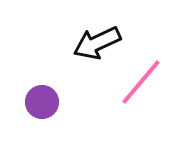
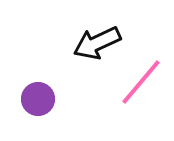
purple circle: moved 4 px left, 3 px up
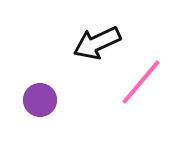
purple circle: moved 2 px right, 1 px down
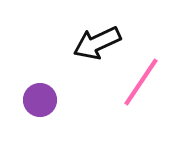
pink line: rotated 6 degrees counterclockwise
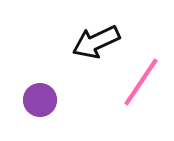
black arrow: moved 1 px left, 1 px up
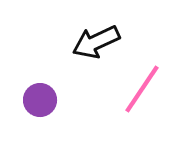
pink line: moved 1 px right, 7 px down
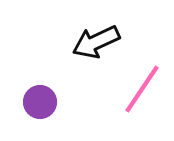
purple circle: moved 2 px down
